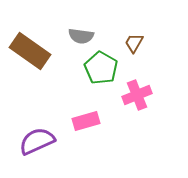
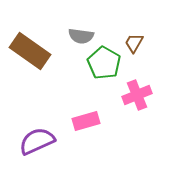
green pentagon: moved 3 px right, 5 px up
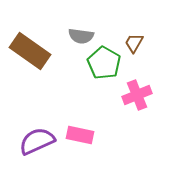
pink rectangle: moved 6 px left, 14 px down; rotated 28 degrees clockwise
